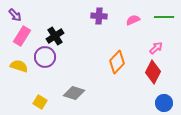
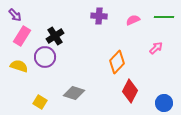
red diamond: moved 23 px left, 19 px down
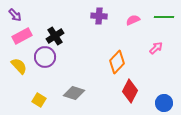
pink rectangle: rotated 30 degrees clockwise
yellow semicircle: rotated 30 degrees clockwise
yellow square: moved 1 px left, 2 px up
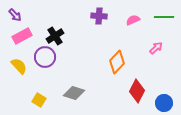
red diamond: moved 7 px right
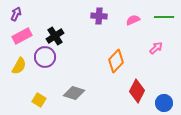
purple arrow: moved 1 px right, 1 px up; rotated 112 degrees counterclockwise
orange diamond: moved 1 px left, 1 px up
yellow semicircle: rotated 72 degrees clockwise
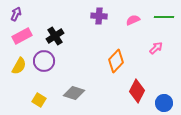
purple circle: moved 1 px left, 4 px down
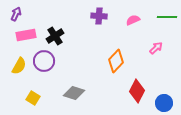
green line: moved 3 px right
pink rectangle: moved 4 px right, 1 px up; rotated 18 degrees clockwise
yellow square: moved 6 px left, 2 px up
